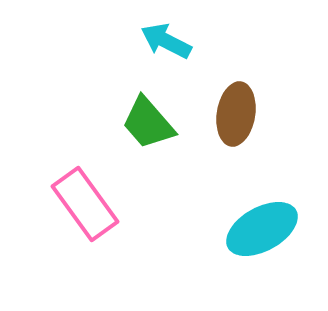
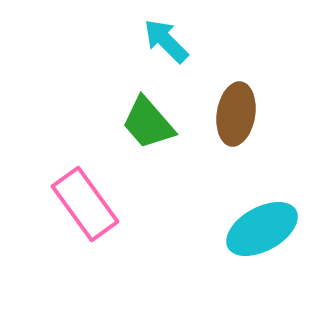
cyan arrow: rotated 18 degrees clockwise
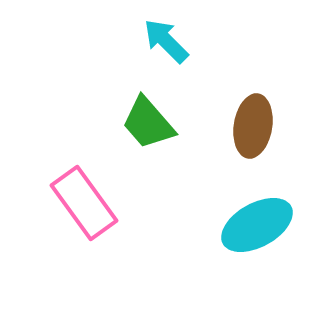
brown ellipse: moved 17 px right, 12 px down
pink rectangle: moved 1 px left, 1 px up
cyan ellipse: moved 5 px left, 4 px up
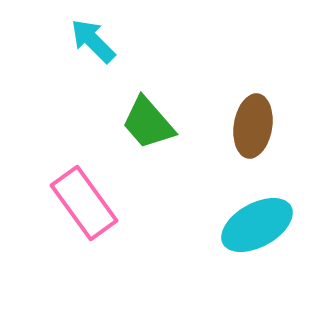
cyan arrow: moved 73 px left
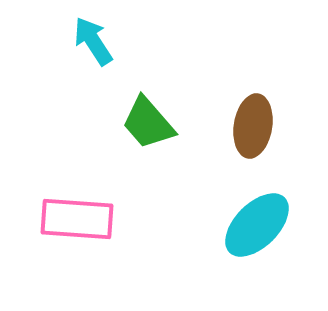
cyan arrow: rotated 12 degrees clockwise
pink rectangle: moved 7 px left, 16 px down; rotated 50 degrees counterclockwise
cyan ellipse: rotated 16 degrees counterclockwise
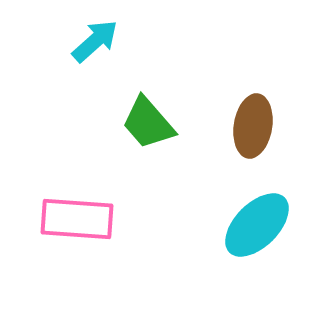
cyan arrow: moved 2 px right; rotated 81 degrees clockwise
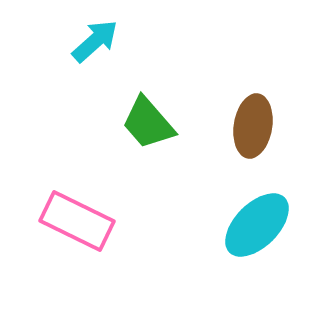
pink rectangle: moved 2 px down; rotated 22 degrees clockwise
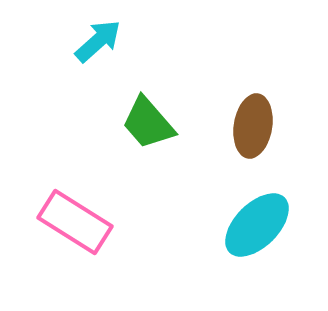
cyan arrow: moved 3 px right
pink rectangle: moved 2 px left, 1 px down; rotated 6 degrees clockwise
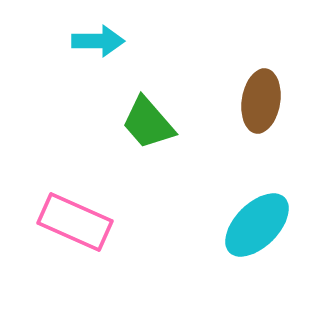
cyan arrow: rotated 42 degrees clockwise
brown ellipse: moved 8 px right, 25 px up
pink rectangle: rotated 8 degrees counterclockwise
